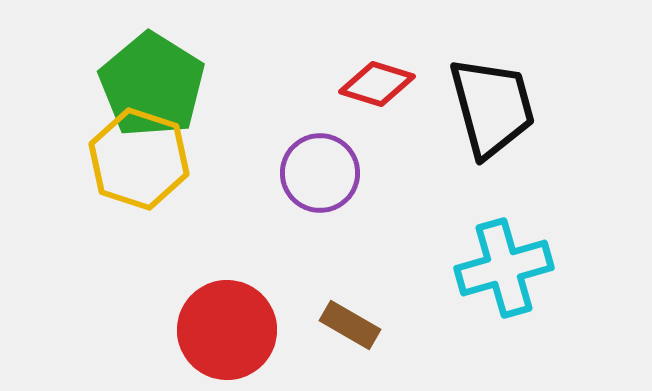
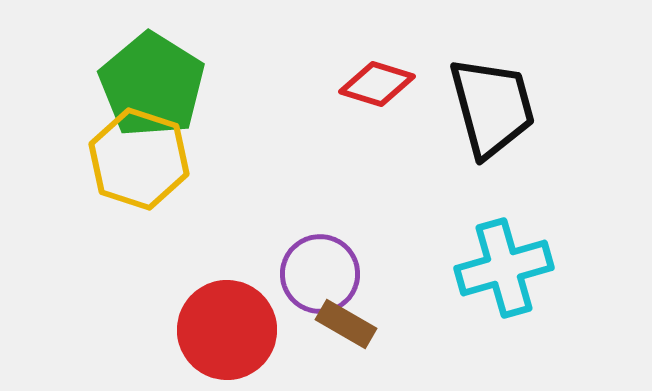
purple circle: moved 101 px down
brown rectangle: moved 4 px left, 1 px up
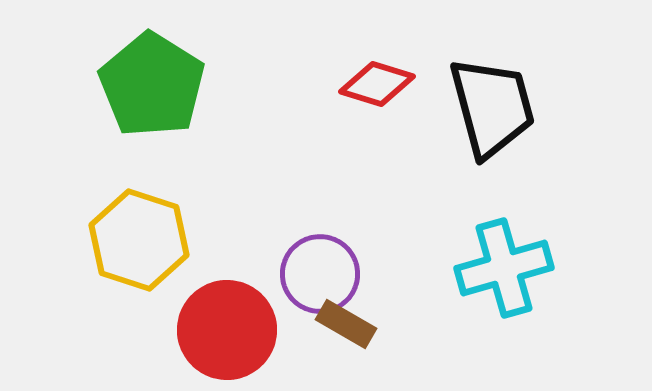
yellow hexagon: moved 81 px down
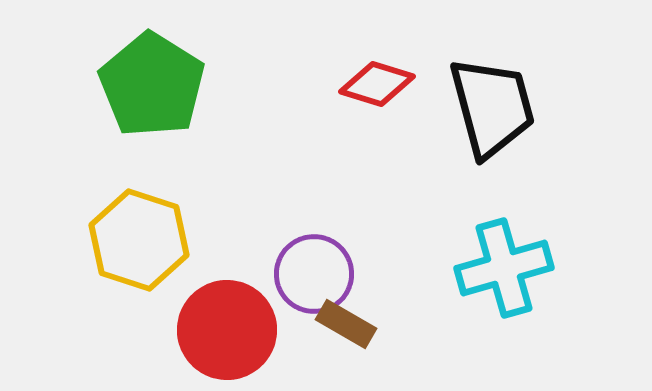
purple circle: moved 6 px left
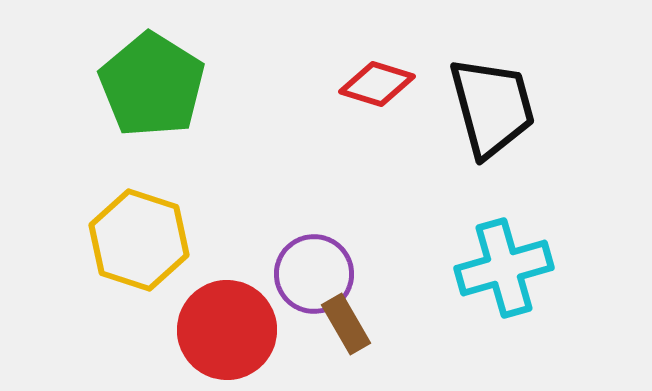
brown rectangle: rotated 30 degrees clockwise
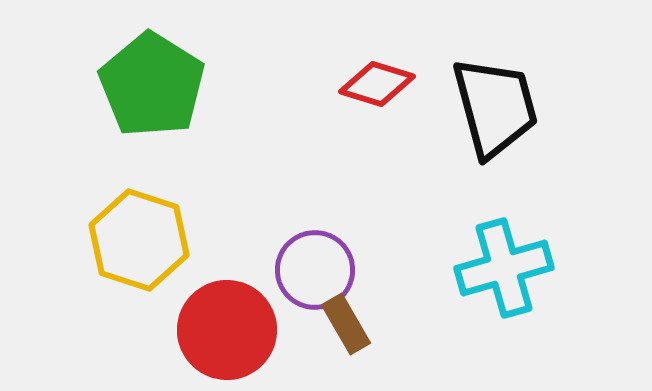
black trapezoid: moved 3 px right
purple circle: moved 1 px right, 4 px up
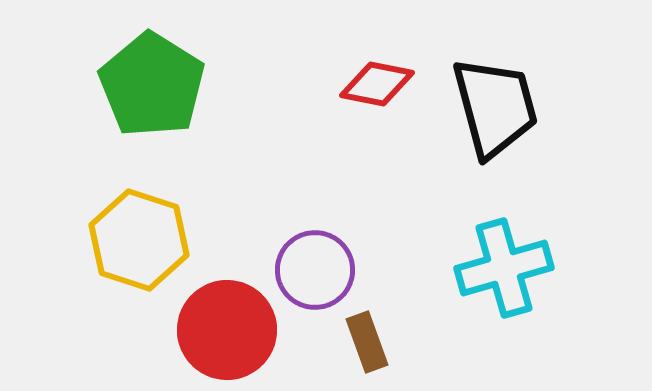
red diamond: rotated 6 degrees counterclockwise
brown rectangle: moved 21 px right, 18 px down; rotated 10 degrees clockwise
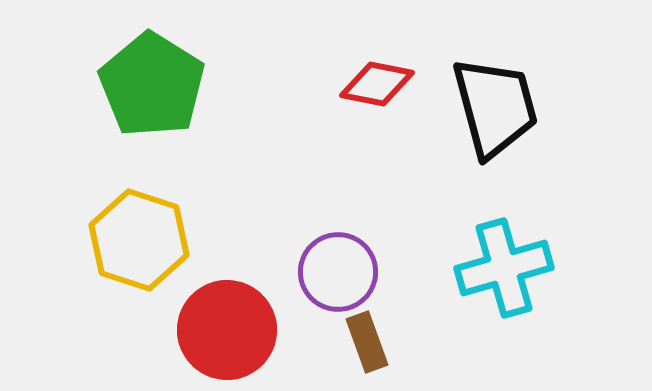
purple circle: moved 23 px right, 2 px down
